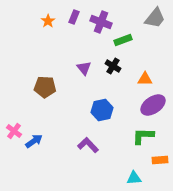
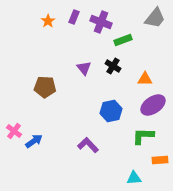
blue hexagon: moved 9 px right, 1 px down
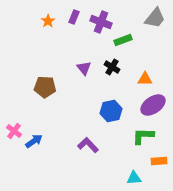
black cross: moved 1 px left, 1 px down
orange rectangle: moved 1 px left, 1 px down
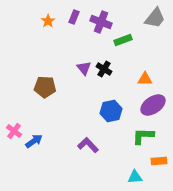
black cross: moved 8 px left, 2 px down
cyan triangle: moved 1 px right, 1 px up
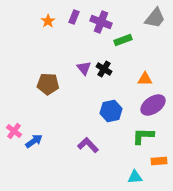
brown pentagon: moved 3 px right, 3 px up
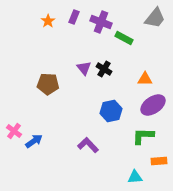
green rectangle: moved 1 px right, 2 px up; rotated 48 degrees clockwise
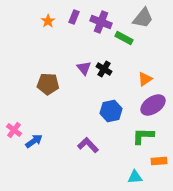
gray trapezoid: moved 12 px left
orange triangle: rotated 35 degrees counterclockwise
pink cross: moved 1 px up
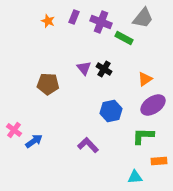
orange star: rotated 16 degrees counterclockwise
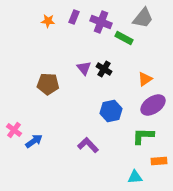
orange star: rotated 16 degrees counterclockwise
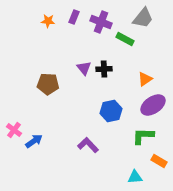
green rectangle: moved 1 px right, 1 px down
black cross: rotated 35 degrees counterclockwise
orange rectangle: rotated 35 degrees clockwise
